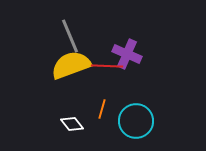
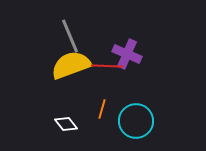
white diamond: moved 6 px left
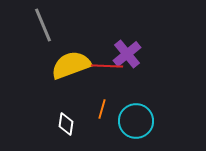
gray line: moved 27 px left, 11 px up
purple cross: rotated 28 degrees clockwise
white diamond: rotated 45 degrees clockwise
